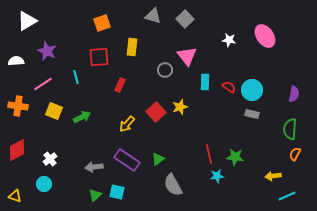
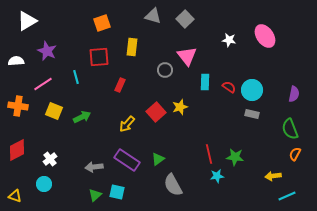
green semicircle at (290, 129): rotated 25 degrees counterclockwise
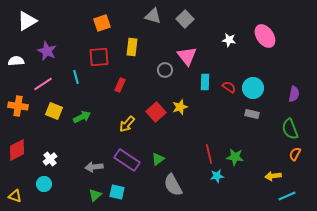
cyan circle at (252, 90): moved 1 px right, 2 px up
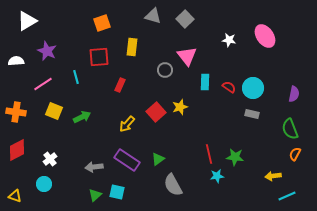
orange cross at (18, 106): moved 2 px left, 6 px down
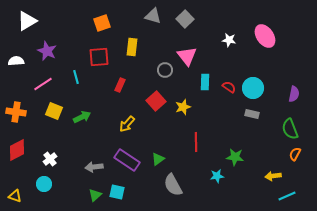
yellow star at (180, 107): moved 3 px right
red square at (156, 112): moved 11 px up
red line at (209, 154): moved 13 px left, 12 px up; rotated 12 degrees clockwise
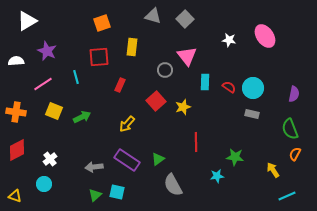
yellow arrow at (273, 176): moved 6 px up; rotated 63 degrees clockwise
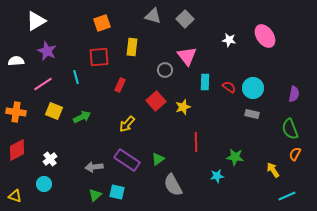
white triangle at (27, 21): moved 9 px right
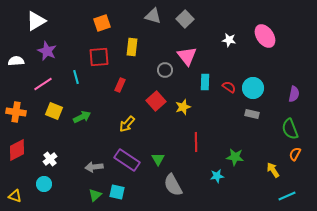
green triangle at (158, 159): rotated 24 degrees counterclockwise
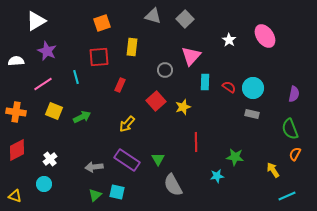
white star at (229, 40): rotated 24 degrees clockwise
pink triangle at (187, 56): moved 4 px right; rotated 20 degrees clockwise
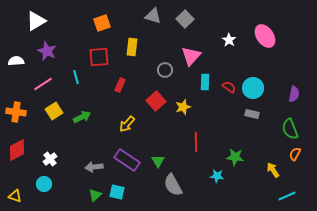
yellow square at (54, 111): rotated 36 degrees clockwise
green triangle at (158, 159): moved 2 px down
cyan star at (217, 176): rotated 16 degrees clockwise
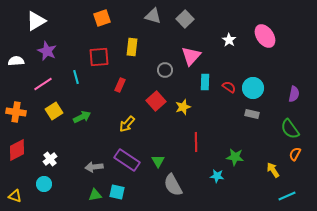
orange square at (102, 23): moved 5 px up
green semicircle at (290, 129): rotated 15 degrees counterclockwise
green triangle at (95, 195): rotated 32 degrees clockwise
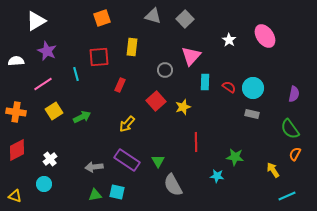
cyan line at (76, 77): moved 3 px up
